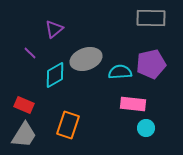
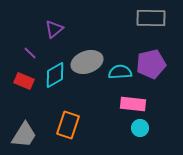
gray ellipse: moved 1 px right, 3 px down
red rectangle: moved 24 px up
cyan circle: moved 6 px left
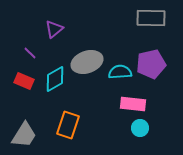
cyan diamond: moved 4 px down
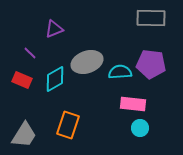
purple triangle: rotated 18 degrees clockwise
purple pentagon: rotated 20 degrees clockwise
red rectangle: moved 2 px left, 1 px up
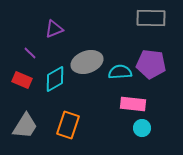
cyan circle: moved 2 px right
gray trapezoid: moved 1 px right, 9 px up
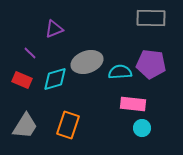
cyan diamond: rotated 12 degrees clockwise
